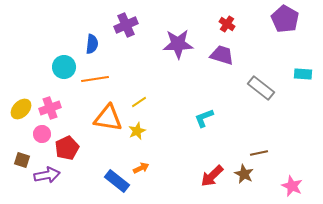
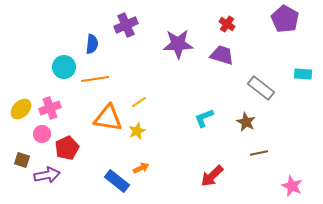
brown star: moved 2 px right, 52 px up
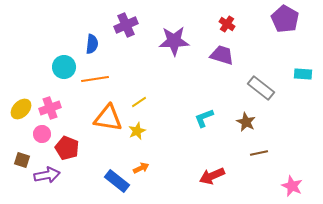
purple star: moved 4 px left, 3 px up
red pentagon: rotated 25 degrees counterclockwise
red arrow: rotated 20 degrees clockwise
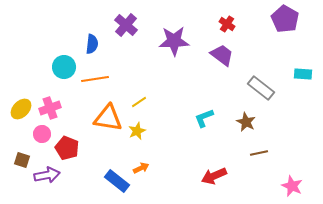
purple cross: rotated 25 degrees counterclockwise
purple trapezoid: rotated 20 degrees clockwise
red arrow: moved 2 px right
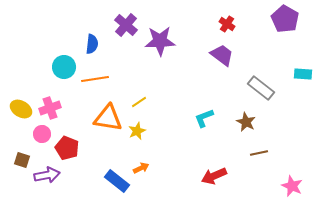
purple star: moved 14 px left
yellow ellipse: rotated 75 degrees clockwise
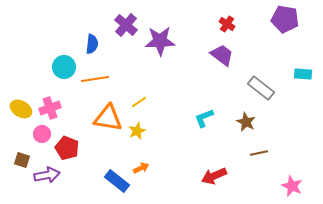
purple pentagon: rotated 20 degrees counterclockwise
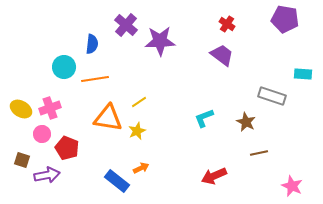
gray rectangle: moved 11 px right, 8 px down; rotated 20 degrees counterclockwise
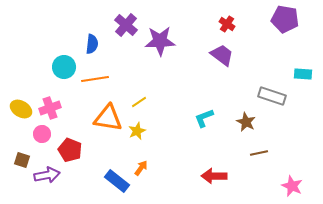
red pentagon: moved 3 px right, 2 px down
orange arrow: rotated 28 degrees counterclockwise
red arrow: rotated 25 degrees clockwise
